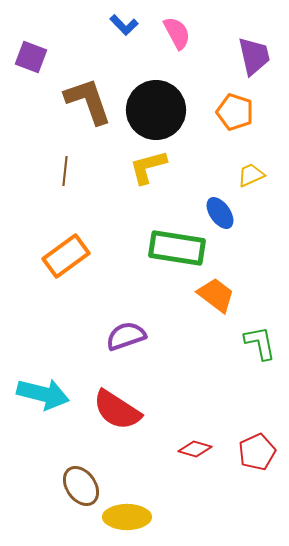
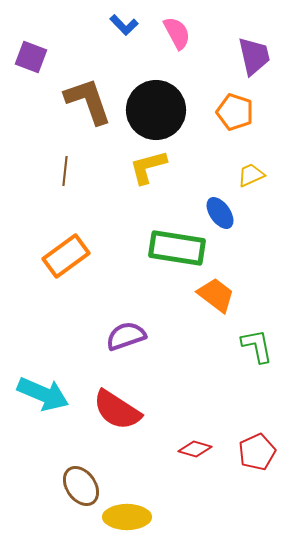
green L-shape: moved 3 px left, 3 px down
cyan arrow: rotated 9 degrees clockwise
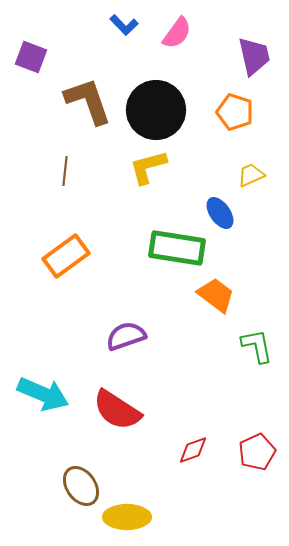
pink semicircle: rotated 64 degrees clockwise
red diamond: moved 2 px left, 1 px down; rotated 36 degrees counterclockwise
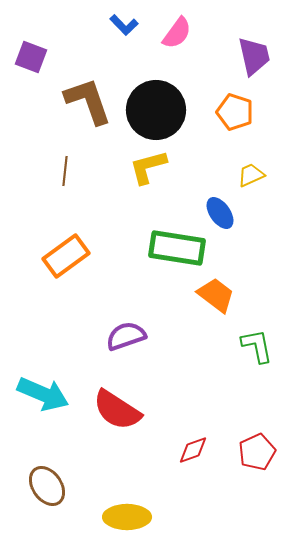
brown ellipse: moved 34 px left
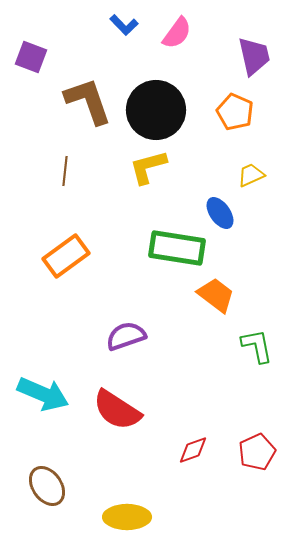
orange pentagon: rotated 6 degrees clockwise
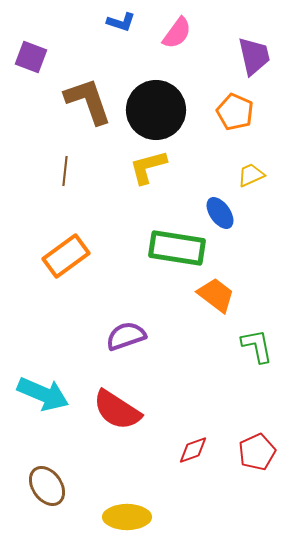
blue L-shape: moved 3 px left, 3 px up; rotated 28 degrees counterclockwise
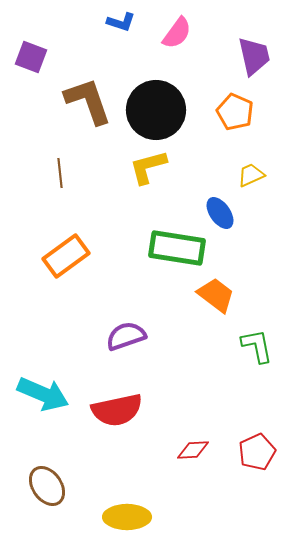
brown line: moved 5 px left, 2 px down; rotated 12 degrees counterclockwise
red semicircle: rotated 45 degrees counterclockwise
red diamond: rotated 16 degrees clockwise
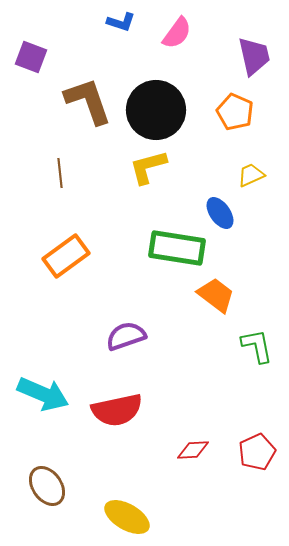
yellow ellipse: rotated 30 degrees clockwise
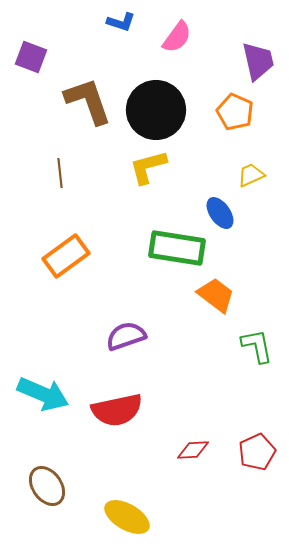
pink semicircle: moved 4 px down
purple trapezoid: moved 4 px right, 5 px down
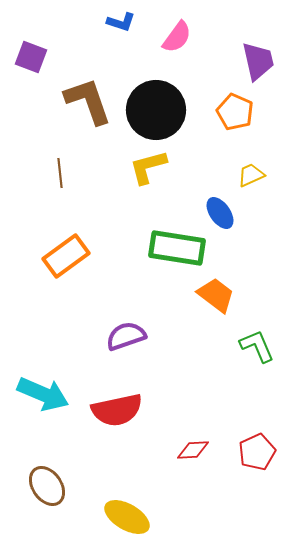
green L-shape: rotated 12 degrees counterclockwise
